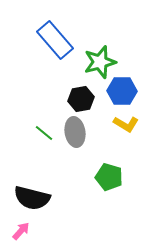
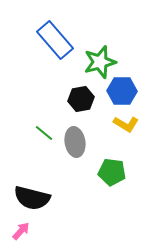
gray ellipse: moved 10 px down
green pentagon: moved 3 px right, 5 px up; rotated 8 degrees counterclockwise
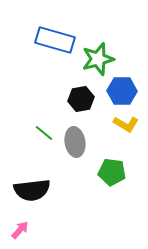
blue rectangle: rotated 33 degrees counterclockwise
green star: moved 2 px left, 3 px up
black semicircle: moved 8 px up; rotated 21 degrees counterclockwise
pink arrow: moved 1 px left, 1 px up
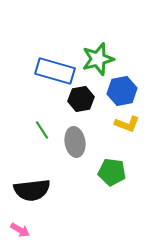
blue rectangle: moved 31 px down
blue hexagon: rotated 12 degrees counterclockwise
yellow L-shape: moved 1 px right; rotated 10 degrees counterclockwise
green line: moved 2 px left, 3 px up; rotated 18 degrees clockwise
pink arrow: rotated 78 degrees clockwise
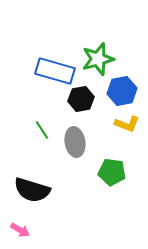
black semicircle: rotated 24 degrees clockwise
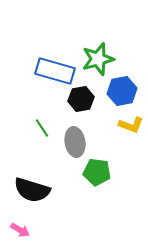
yellow L-shape: moved 4 px right, 1 px down
green line: moved 2 px up
green pentagon: moved 15 px left
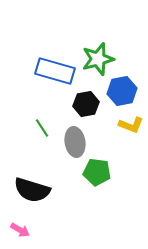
black hexagon: moved 5 px right, 5 px down
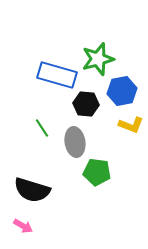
blue rectangle: moved 2 px right, 4 px down
black hexagon: rotated 15 degrees clockwise
pink arrow: moved 3 px right, 4 px up
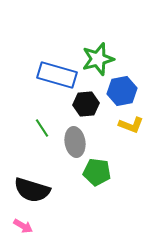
black hexagon: rotated 10 degrees counterclockwise
